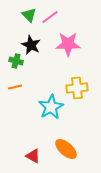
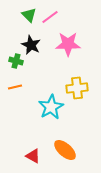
orange ellipse: moved 1 px left, 1 px down
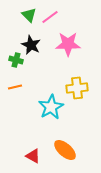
green cross: moved 1 px up
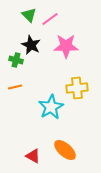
pink line: moved 2 px down
pink star: moved 2 px left, 2 px down
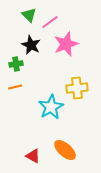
pink line: moved 3 px down
pink star: moved 2 px up; rotated 20 degrees counterclockwise
green cross: moved 4 px down; rotated 24 degrees counterclockwise
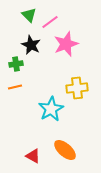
cyan star: moved 2 px down
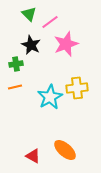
green triangle: moved 1 px up
cyan star: moved 1 px left, 12 px up
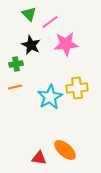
pink star: rotated 15 degrees clockwise
red triangle: moved 6 px right, 2 px down; rotated 21 degrees counterclockwise
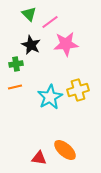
yellow cross: moved 1 px right, 2 px down; rotated 10 degrees counterclockwise
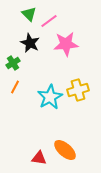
pink line: moved 1 px left, 1 px up
black star: moved 1 px left, 2 px up
green cross: moved 3 px left, 1 px up; rotated 24 degrees counterclockwise
orange line: rotated 48 degrees counterclockwise
